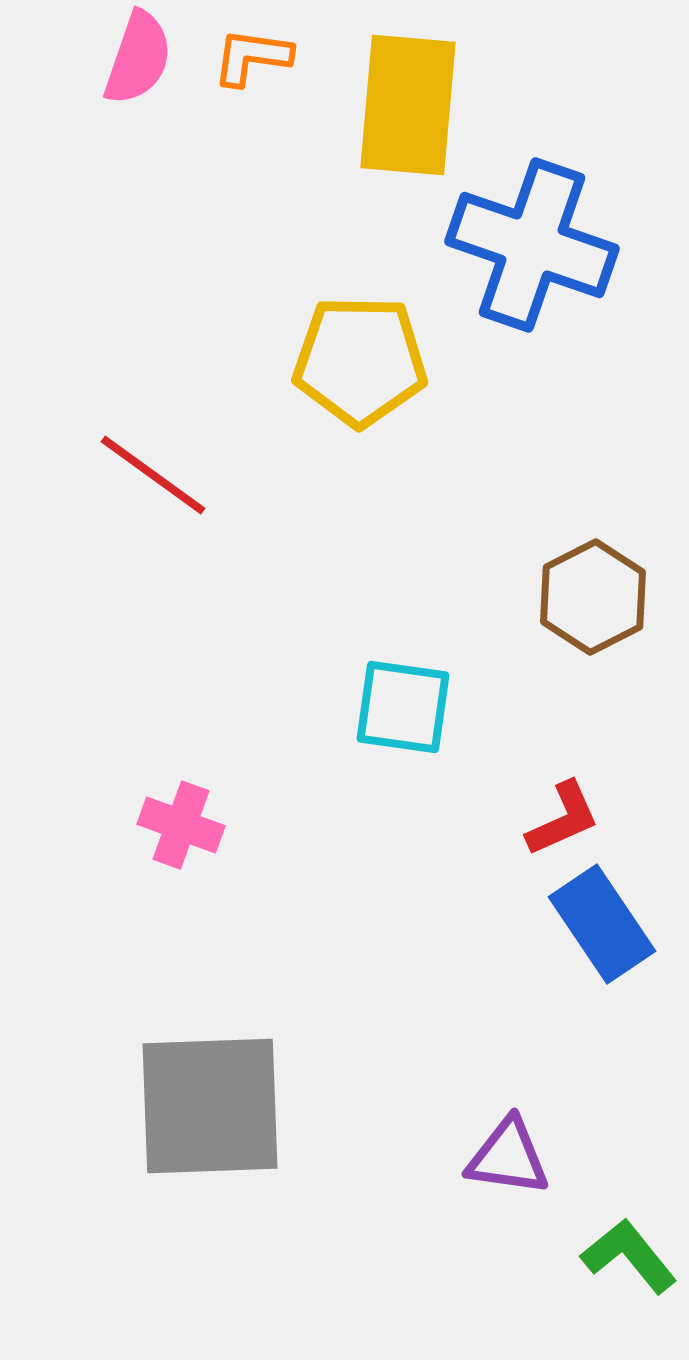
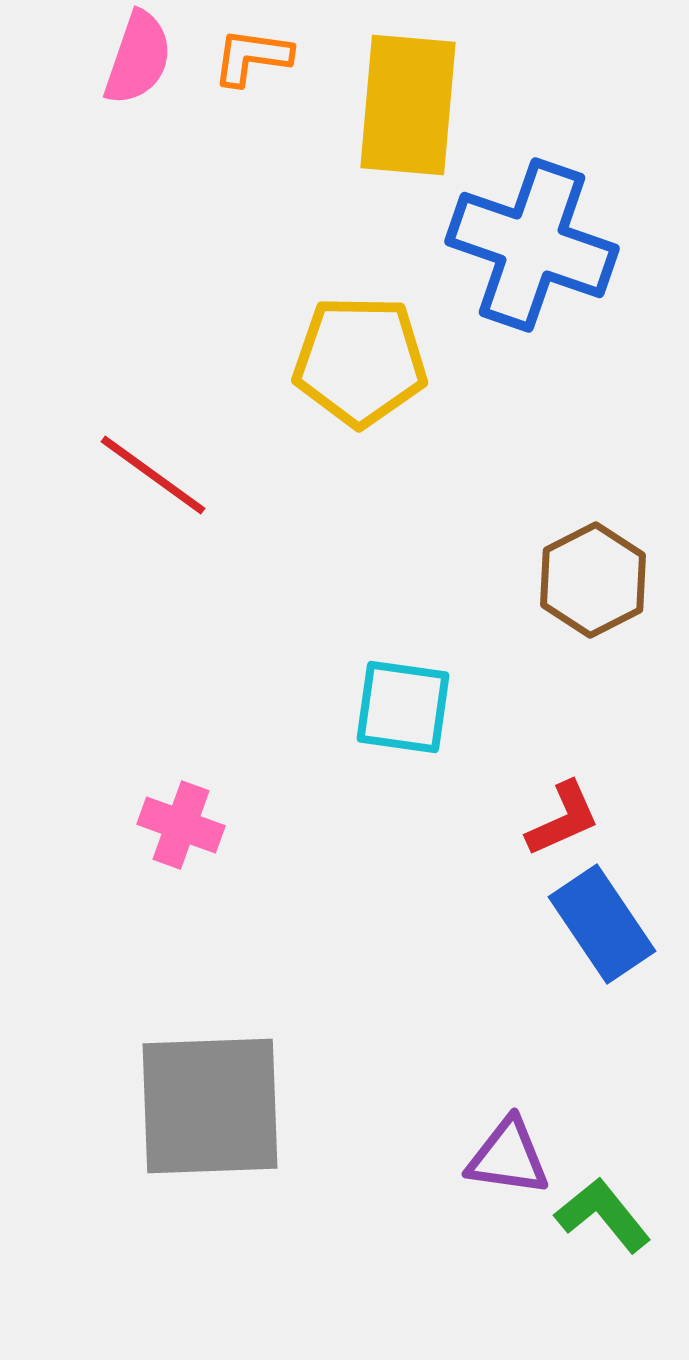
brown hexagon: moved 17 px up
green L-shape: moved 26 px left, 41 px up
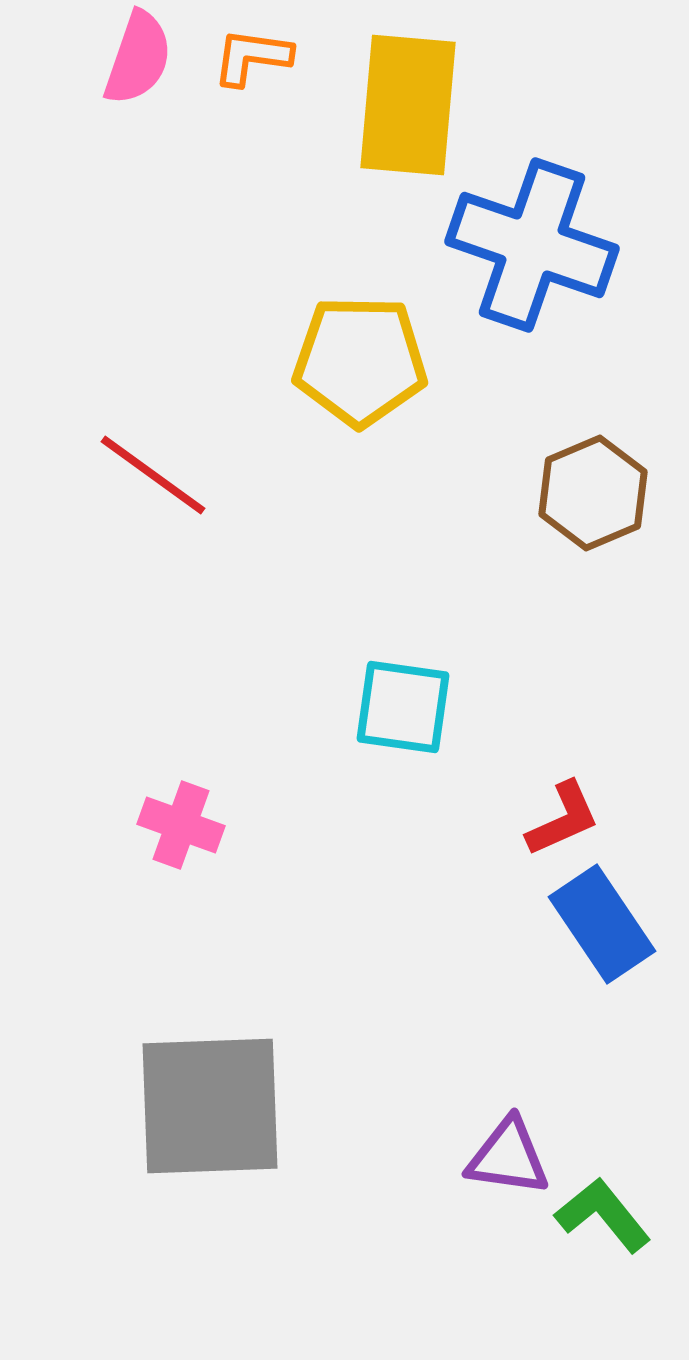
brown hexagon: moved 87 px up; rotated 4 degrees clockwise
